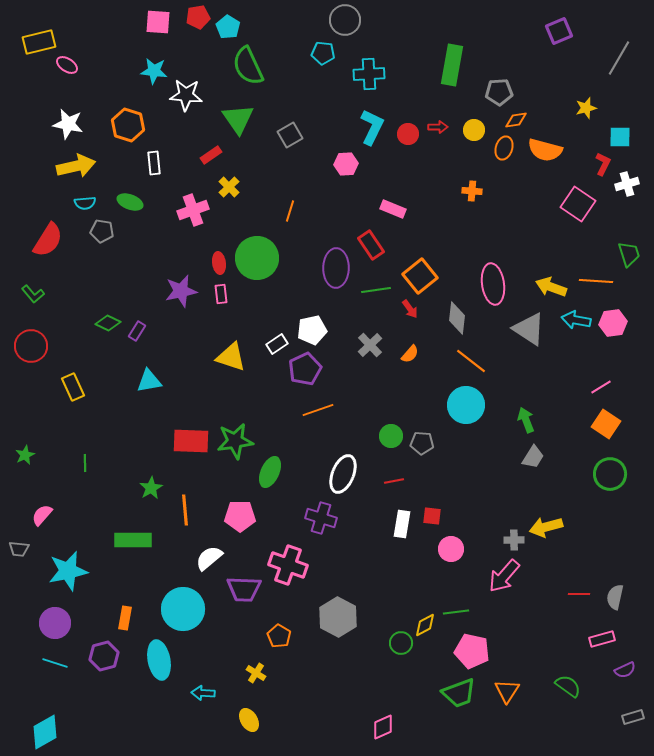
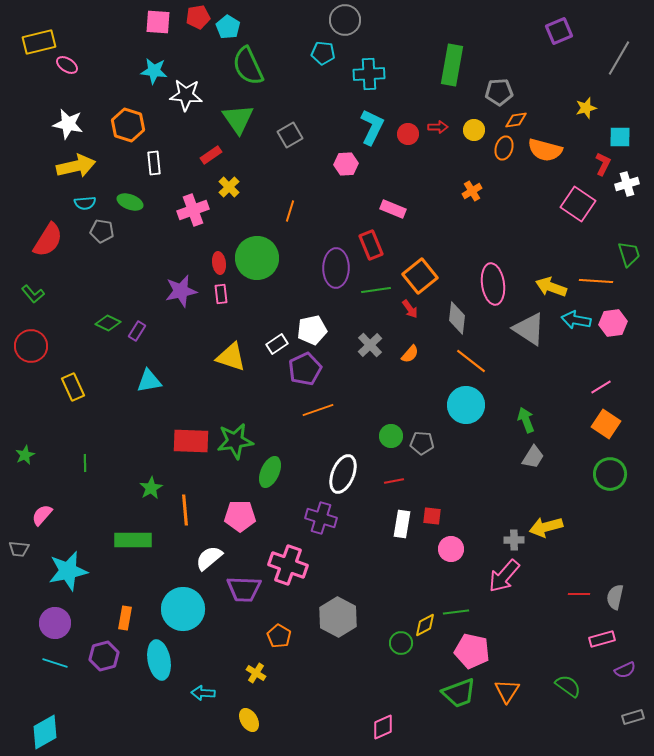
orange cross at (472, 191): rotated 36 degrees counterclockwise
red rectangle at (371, 245): rotated 12 degrees clockwise
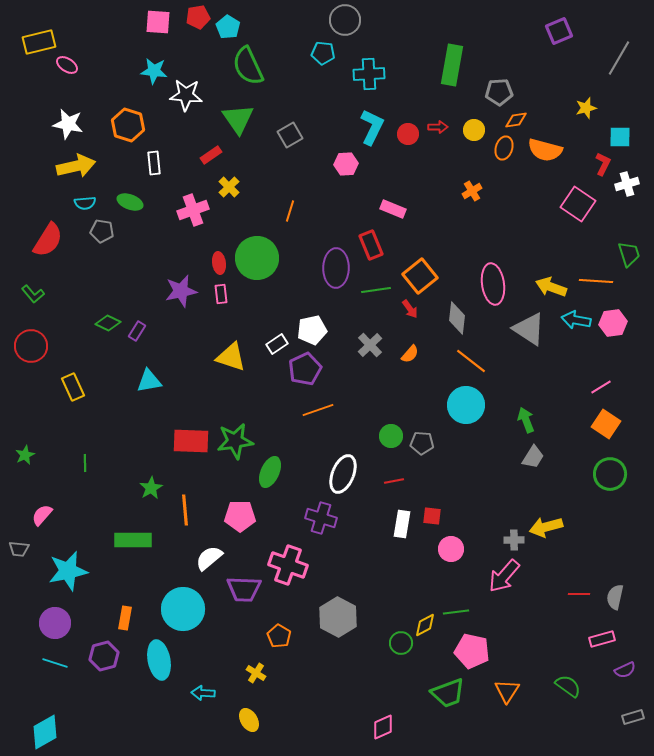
green trapezoid at (459, 693): moved 11 px left
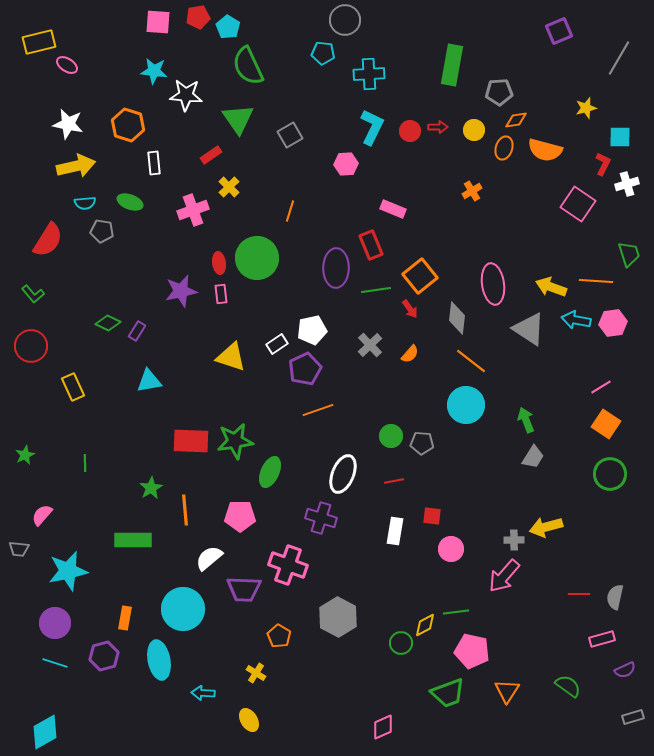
red circle at (408, 134): moved 2 px right, 3 px up
white rectangle at (402, 524): moved 7 px left, 7 px down
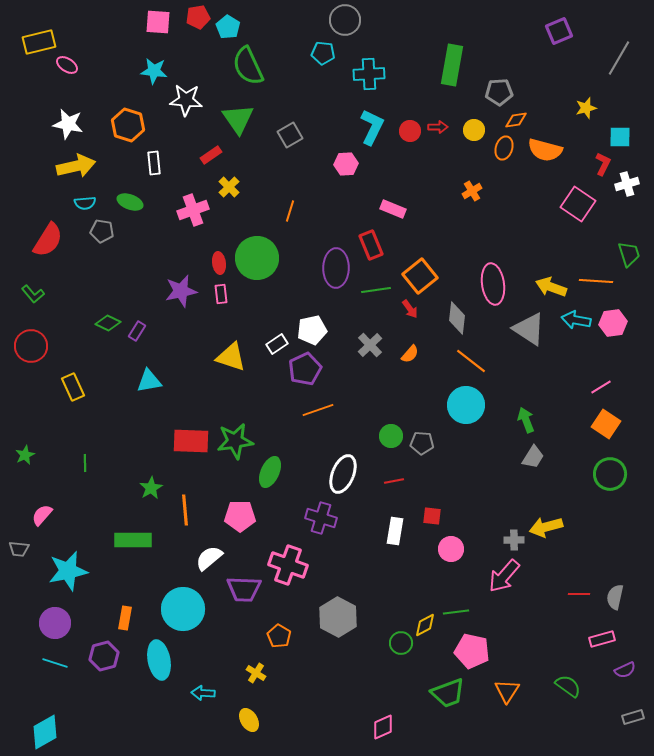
white star at (186, 95): moved 5 px down
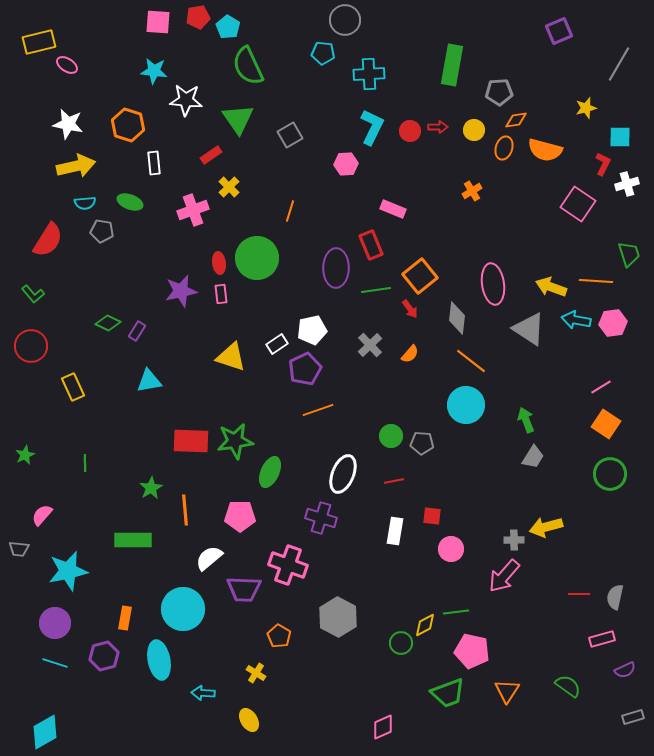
gray line at (619, 58): moved 6 px down
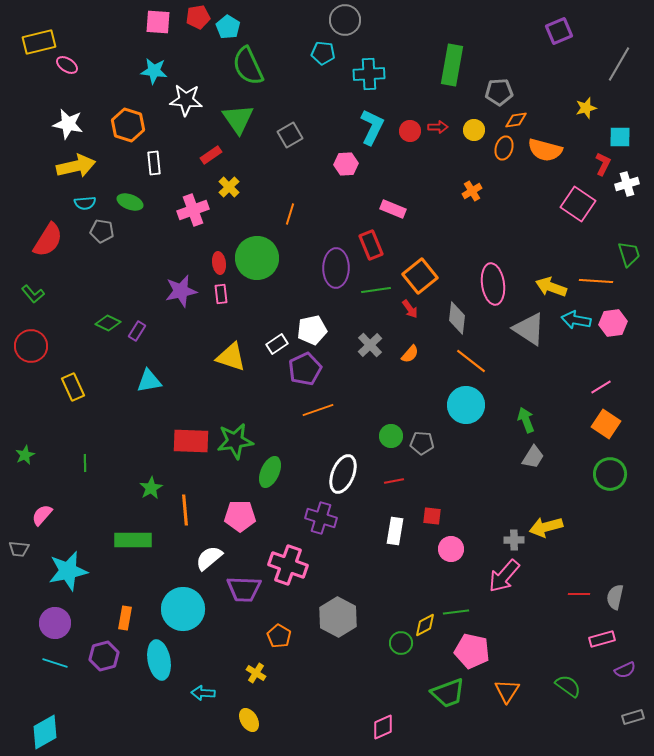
orange line at (290, 211): moved 3 px down
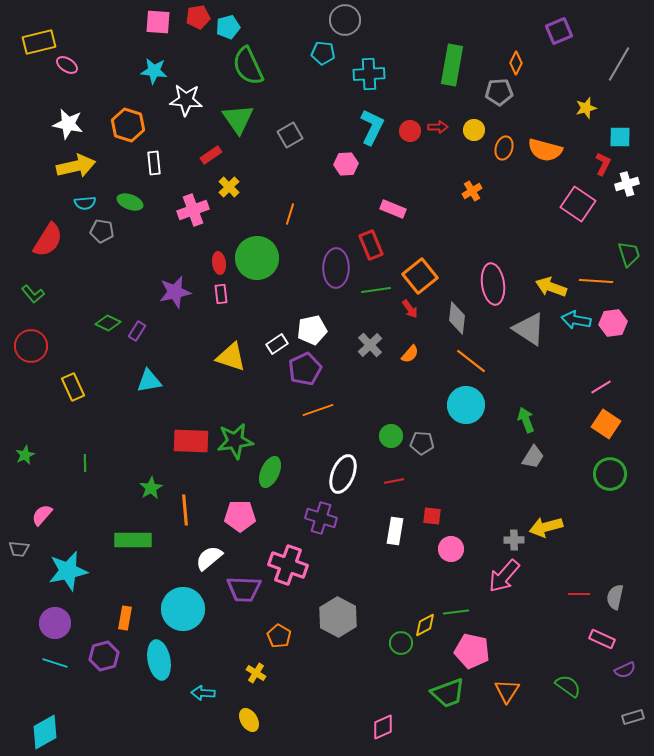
cyan pentagon at (228, 27): rotated 25 degrees clockwise
orange diamond at (516, 120): moved 57 px up; rotated 55 degrees counterclockwise
purple star at (181, 291): moved 6 px left, 1 px down
pink rectangle at (602, 639): rotated 40 degrees clockwise
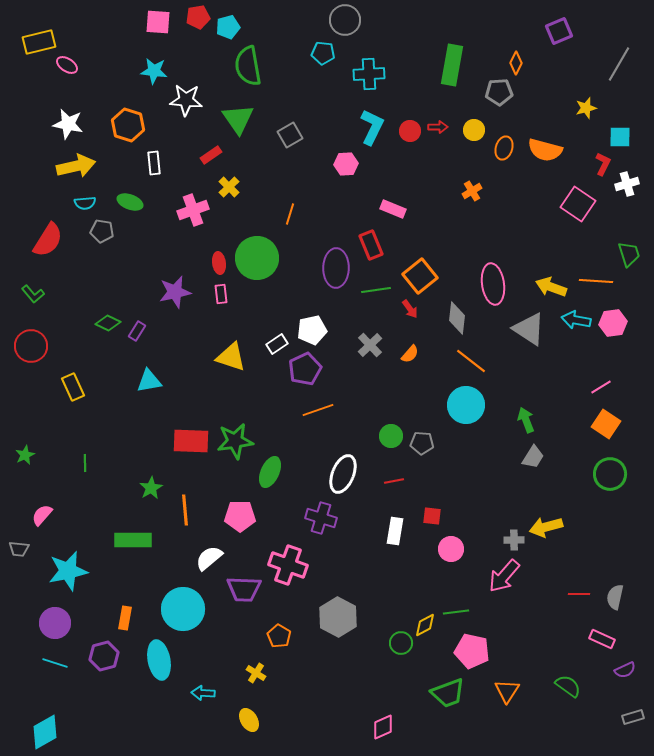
green semicircle at (248, 66): rotated 15 degrees clockwise
